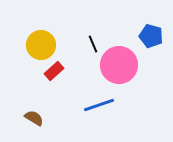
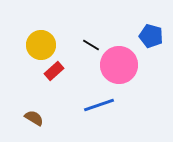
black line: moved 2 px left, 1 px down; rotated 36 degrees counterclockwise
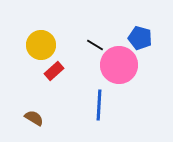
blue pentagon: moved 11 px left, 2 px down
black line: moved 4 px right
blue line: rotated 68 degrees counterclockwise
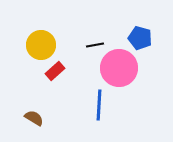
black line: rotated 42 degrees counterclockwise
pink circle: moved 3 px down
red rectangle: moved 1 px right
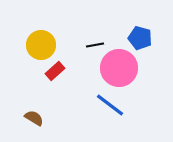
blue line: moved 11 px right; rotated 56 degrees counterclockwise
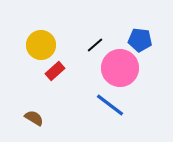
blue pentagon: moved 2 px down; rotated 10 degrees counterclockwise
black line: rotated 30 degrees counterclockwise
pink circle: moved 1 px right
